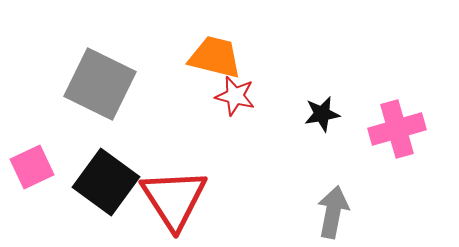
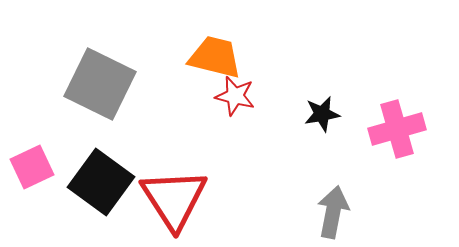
black square: moved 5 px left
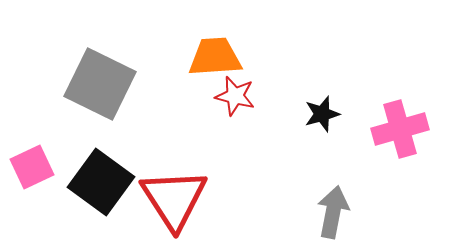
orange trapezoid: rotated 18 degrees counterclockwise
black star: rotated 6 degrees counterclockwise
pink cross: moved 3 px right
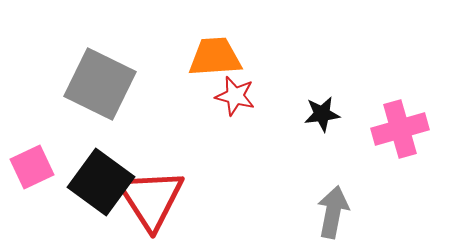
black star: rotated 9 degrees clockwise
red triangle: moved 23 px left
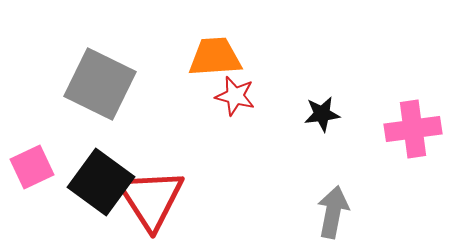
pink cross: moved 13 px right; rotated 8 degrees clockwise
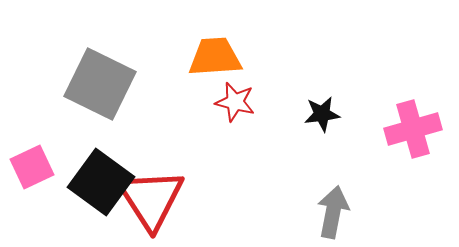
red star: moved 6 px down
pink cross: rotated 8 degrees counterclockwise
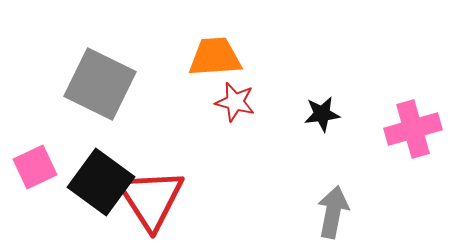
pink square: moved 3 px right
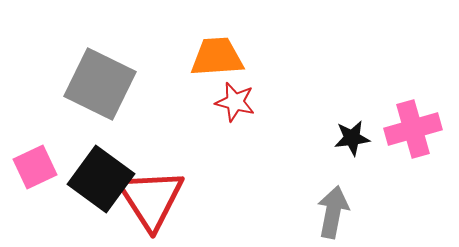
orange trapezoid: moved 2 px right
black star: moved 30 px right, 24 px down
black square: moved 3 px up
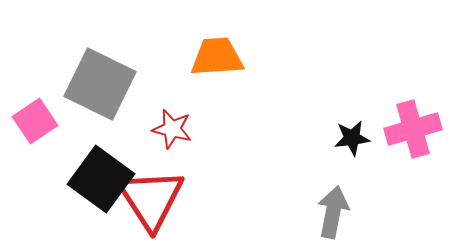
red star: moved 63 px left, 27 px down
pink square: moved 46 px up; rotated 9 degrees counterclockwise
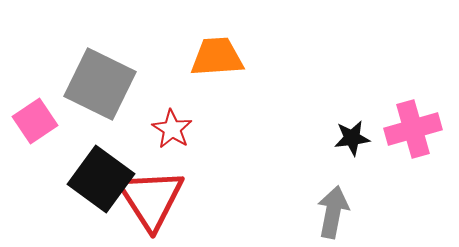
red star: rotated 18 degrees clockwise
